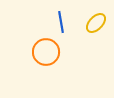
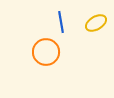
yellow ellipse: rotated 15 degrees clockwise
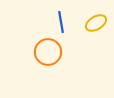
orange circle: moved 2 px right
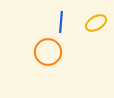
blue line: rotated 15 degrees clockwise
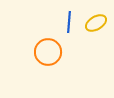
blue line: moved 8 px right
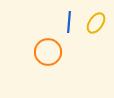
yellow ellipse: rotated 25 degrees counterclockwise
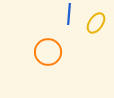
blue line: moved 8 px up
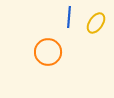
blue line: moved 3 px down
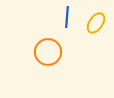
blue line: moved 2 px left
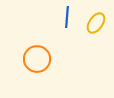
orange circle: moved 11 px left, 7 px down
